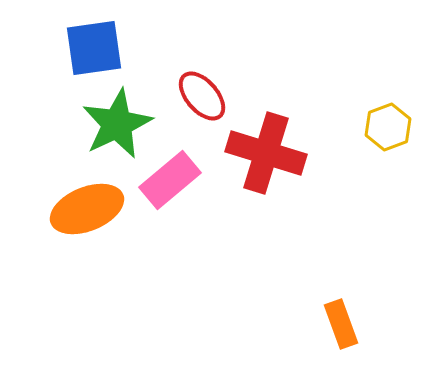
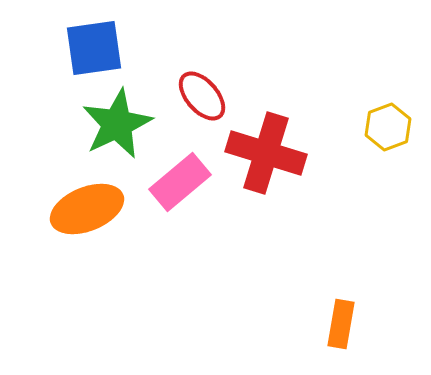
pink rectangle: moved 10 px right, 2 px down
orange rectangle: rotated 30 degrees clockwise
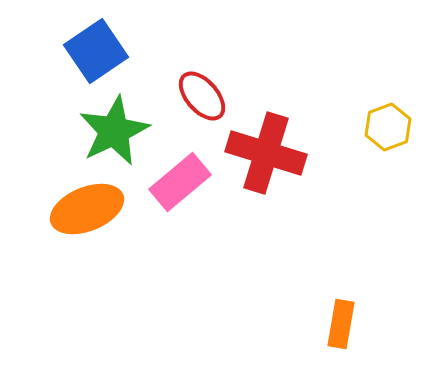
blue square: moved 2 px right, 3 px down; rotated 26 degrees counterclockwise
green star: moved 3 px left, 7 px down
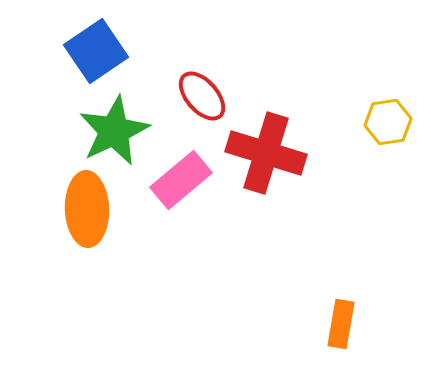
yellow hexagon: moved 5 px up; rotated 12 degrees clockwise
pink rectangle: moved 1 px right, 2 px up
orange ellipse: rotated 70 degrees counterclockwise
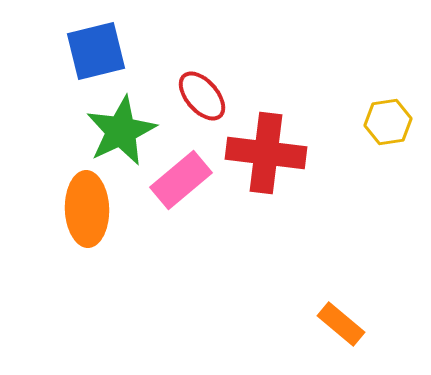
blue square: rotated 20 degrees clockwise
green star: moved 7 px right
red cross: rotated 10 degrees counterclockwise
orange rectangle: rotated 60 degrees counterclockwise
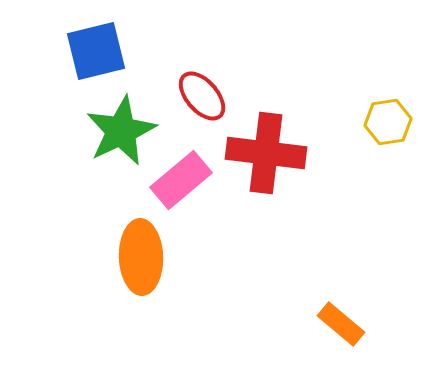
orange ellipse: moved 54 px right, 48 px down
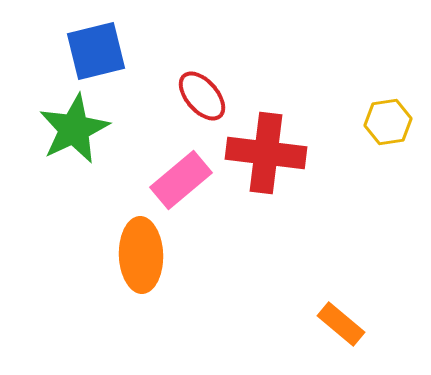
green star: moved 47 px left, 2 px up
orange ellipse: moved 2 px up
